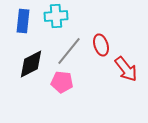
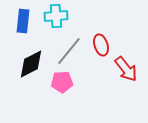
pink pentagon: rotated 10 degrees counterclockwise
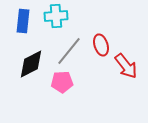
red arrow: moved 3 px up
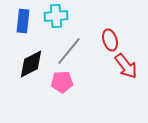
red ellipse: moved 9 px right, 5 px up
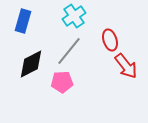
cyan cross: moved 18 px right; rotated 30 degrees counterclockwise
blue rectangle: rotated 10 degrees clockwise
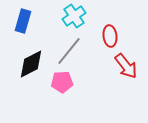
red ellipse: moved 4 px up; rotated 10 degrees clockwise
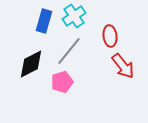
blue rectangle: moved 21 px right
red arrow: moved 3 px left
pink pentagon: rotated 15 degrees counterclockwise
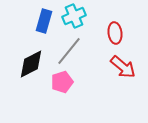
cyan cross: rotated 10 degrees clockwise
red ellipse: moved 5 px right, 3 px up
red arrow: moved 1 px down; rotated 12 degrees counterclockwise
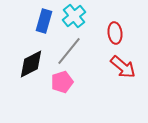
cyan cross: rotated 15 degrees counterclockwise
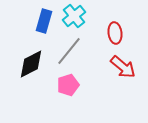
pink pentagon: moved 6 px right, 3 px down
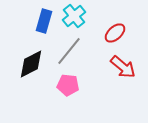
red ellipse: rotated 55 degrees clockwise
pink pentagon: rotated 25 degrees clockwise
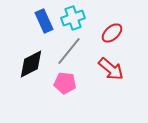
cyan cross: moved 1 px left, 2 px down; rotated 20 degrees clockwise
blue rectangle: rotated 40 degrees counterclockwise
red ellipse: moved 3 px left
red arrow: moved 12 px left, 2 px down
pink pentagon: moved 3 px left, 2 px up
